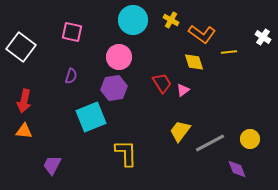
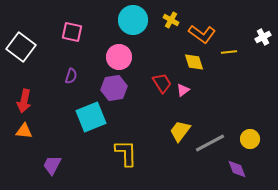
white cross: rotated 28 degrees clockwise
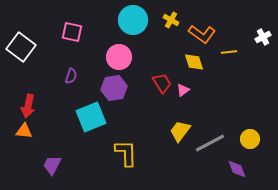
red arrow: moved 4 px right, 5 px down
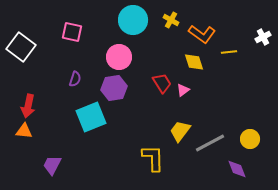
purple semicircle: moved 4 px right, 3 px down
yellow L-shape: moved 27 px right, 5 px down
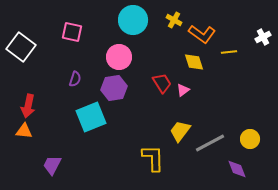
yellow cross: moved 3 px right
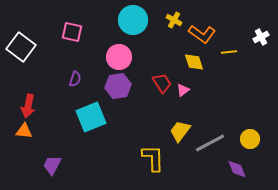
white cross: moved 2 px left
purple hexagon: moved 4 px right, 2 px up
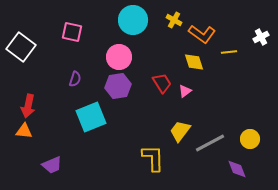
pink triangle: moved 2 px right, 1 px down
purple trapezoid: rotated 140 degrees counterclockwise
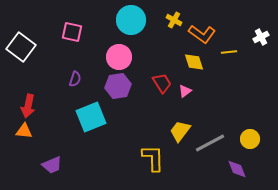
cyan circle: moved 2 px left
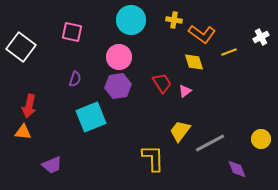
yellow cross: rotated 21 degrees counterclockwise
yellow line: rotated 14 degrees counterclockwise
red arrow: moved 1 px right
orange triangle: moved 1 px left, 1 px down
yellow circle: moved 11 px right
